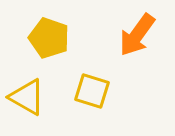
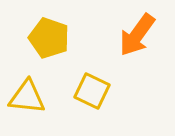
yellow square: rotated 9 degrees clockwise
yellow triangle: rotated 24 degrees counterclockwise
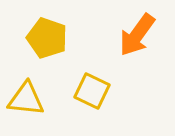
yellow pentagon: moved 2 px left
yellow triangle: moved 1 px left, 2 px down
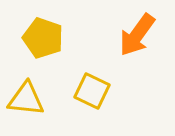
yellow pentagon: moved 4 px left
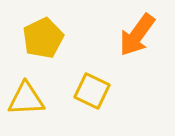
yellow pentagon: rotated 27 degrees clockwise
yellow triangle: rotated 9 degrees counterclockwise
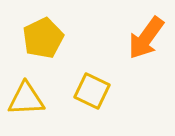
orange arrow: moved 9 px right, 3 px down
